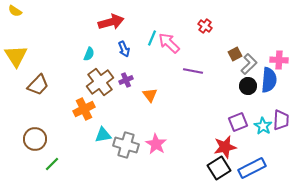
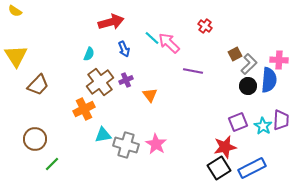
cyan line: rotated 70 degrees counterclockwise
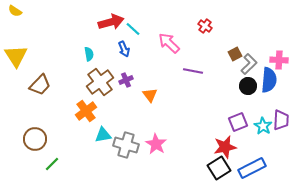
cyan line: moved 19 px left, 9 px up
cyan semicircle: rotated 32 degrees counterclockwise
brown trapezoid: moved 2 px right
orange cross: moved 2 px right, 2 px down; rotated 10 degrees counterclockwise
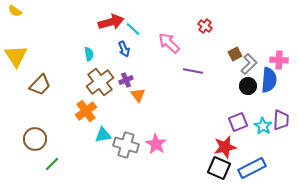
orange triangle: moved 12 px left
black square: rotated 35 degrees counterclockwise
